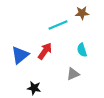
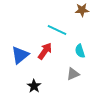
brown star: moved 3 px up
cyan line: moved 1 px left, 5 px down; rotated 48 degrees clockwise
cyan semicircle: moved 2 px left, 1 px down
black star: moved 2 px up; rotated 24 degrees clockwise
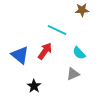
cyan semicircle: moved 1 px left, 2 px down; rotated 24 degrees counterclockwise
blue triangle: rotated 42 degrees counterclockwise
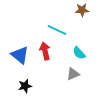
red arrow: rotated 48 degrees counterclockwise
black star: moved 9 px left; rotated 24 degrees clockwise
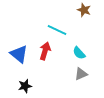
brown star: moved 2 px right; rotated 24 degrees clockwise
red arrow: rotated 30 degrees clockwise
blue triangle: moved 1 px left, 1 px up
gray triangle: moved 8 px right
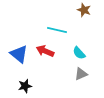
cyan line: rotated 12 degrees counterclockwise
red arrow: rotated 84 degrees counterclockwise
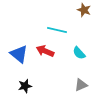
gray triangle: moved 11 px down
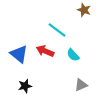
cyan line: rotated 24 degrees clockwise
cyan semicircle: moved 6 px left, 2 px down
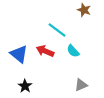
cyan semicircle: moved 4 px up
black star: rotated 24 degrees counterclockwise
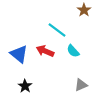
brown star: rotated 16 degrees clockwise
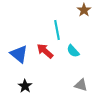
cyan line: rotated 42 degrees clockwise
red arrow: rotated 18 degrees clockwise
gray triangle: rotated 40 degrees clockwise
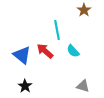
blue triangle: moved 3 px right, 1 px down
gray triangle: moved 2 px right, 1 px down
